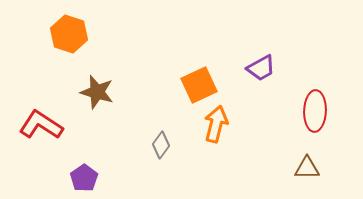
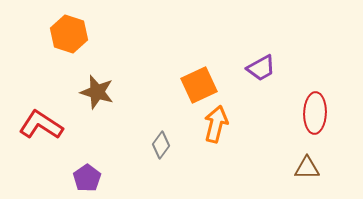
red ellipse: moved 2 px down
purple pentagon: moved 3 px right
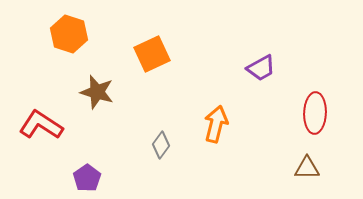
orange square: moved 47 px left, 31 px up
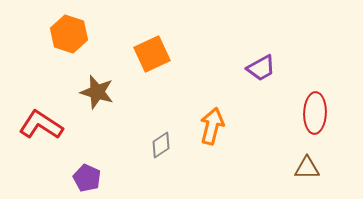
orange arrow: moved 4 px left, 2 px down
gray diamond: rotated 20 degrees clockwise
purple pentagon: rotated 12 degrees counterclockwise
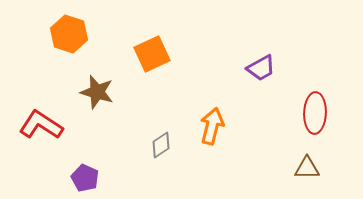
purple pentagon: moved 2 px left
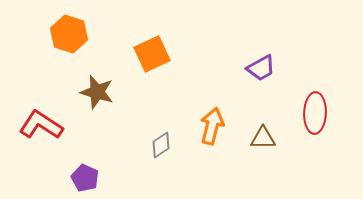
brown triangle: moved 44 px left, 30 px up
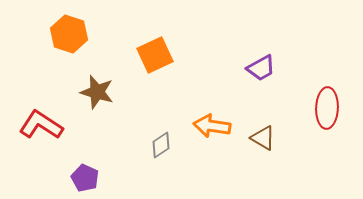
orange square: moved 3 px right, 1 px down
red ellipse: moved 12 px right, 5 px up
orange arrow: rotated 96 degrees counterclockwise
brown triangle: rotated 32 degrees clockwise
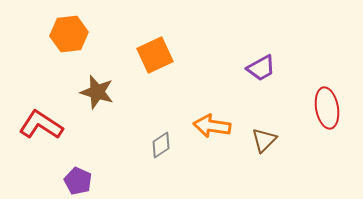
orange hexagon: rotated 24 degrees counterclockwise
red ellipse: rotated 12 degrees counterclockwise
brown triangle: moved 1 px right, 2 px down; rotated 44 degrees clockwise
purple pentagon: moved 7 px left, 3 px down
